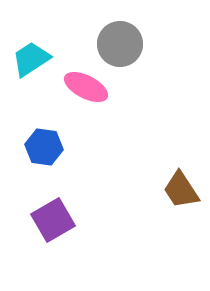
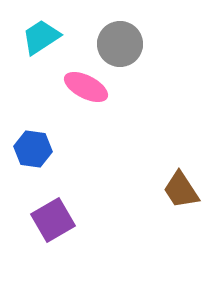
cyan trapezoid: moved 10 px right, 22 px up
blue hexagon: moved 11 px left, 2 px down
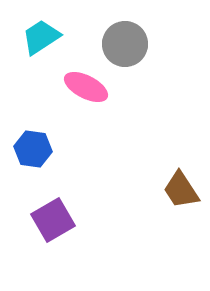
gray circle: moved 5 px right
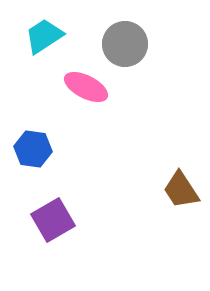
cyan trapezoid: moved 3 px right, 1 px up
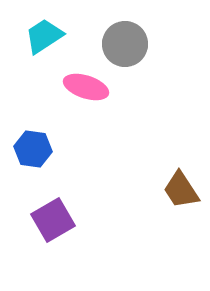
pink ellipse: rotated 9 degrees counterclockwise
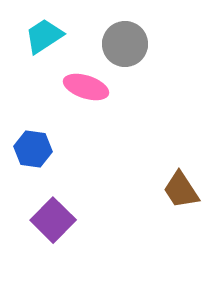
purple square: rotated 15 degrees counterclockwise
